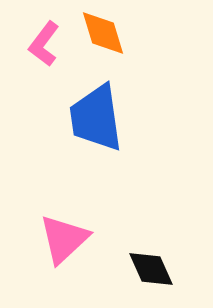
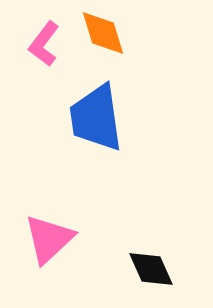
pink triangle: moved 15 px left
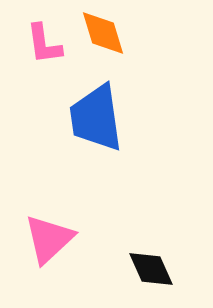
pink L-shape: rotated 45 degrees counterclockwise
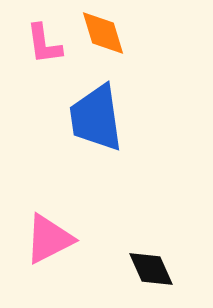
pink triangle: rotated 16 degrees clockwise
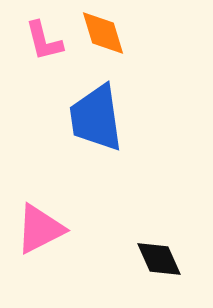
pink L-shape: moved 3 px up; rotated 6 degrees counterclockwise
pink triangle: moved 9 px left, 10 px up
black diamond: moved 8 px right, 10 px up
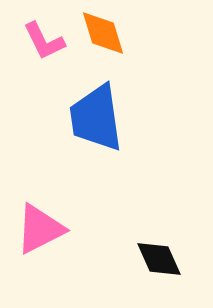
pink L-shape: rotated 12 degrees counterclockwise
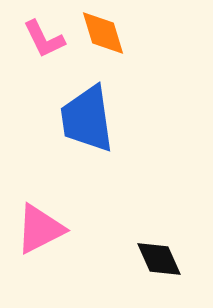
pink L-shape: moved 2 px up
blue trapezoid: moved 9 px left, 1 px down
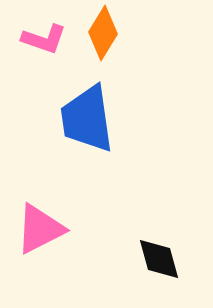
orange diamond: rotated 48 degrees clockwise
pink L-shape: rotated 45 degrees counterclockwise
black diamond: rotated 9 degrees clockwise
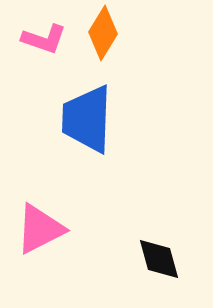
blue trapezoid: rotated 10 degrees clockwise
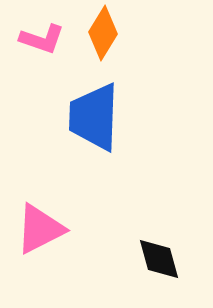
pink L-shape: moved 2 px left
blue trapezoid: moved 7 px right, 2 px up
